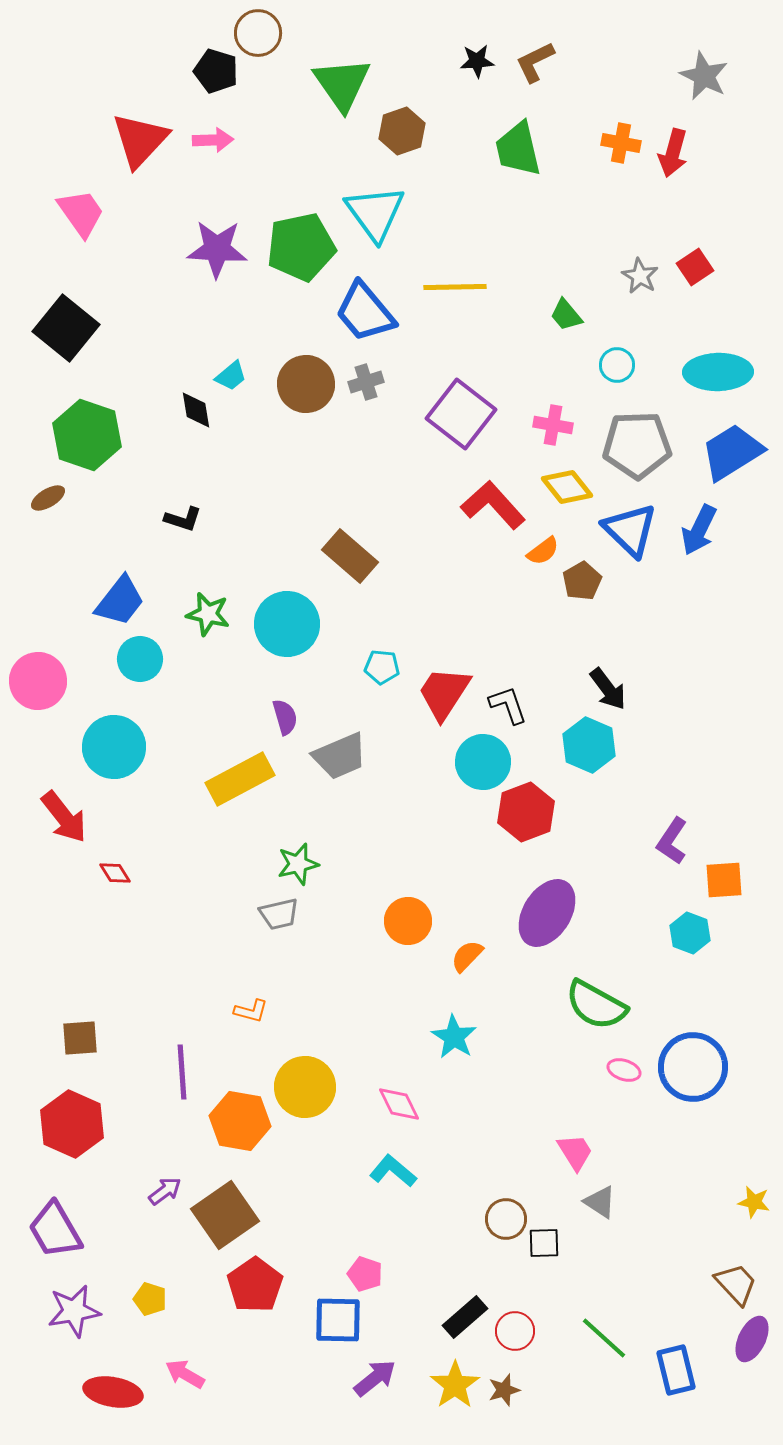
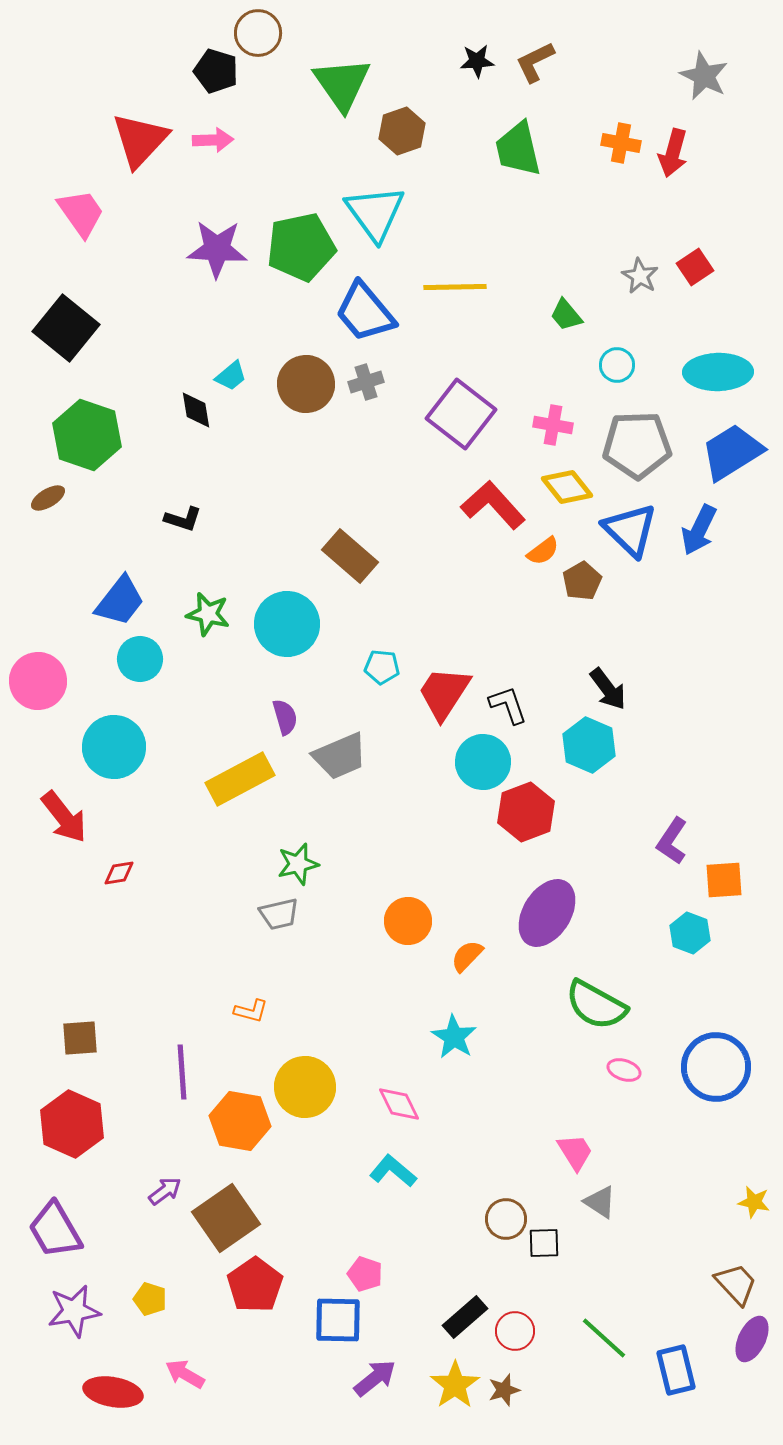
red diamond at (115, 873): moved 4 px right; rotated 68 degrees counterclockwise
blue circle at (693, 1067): moved 23 px right
brown square at (225, 1215): moved 1 px right, 3 px down
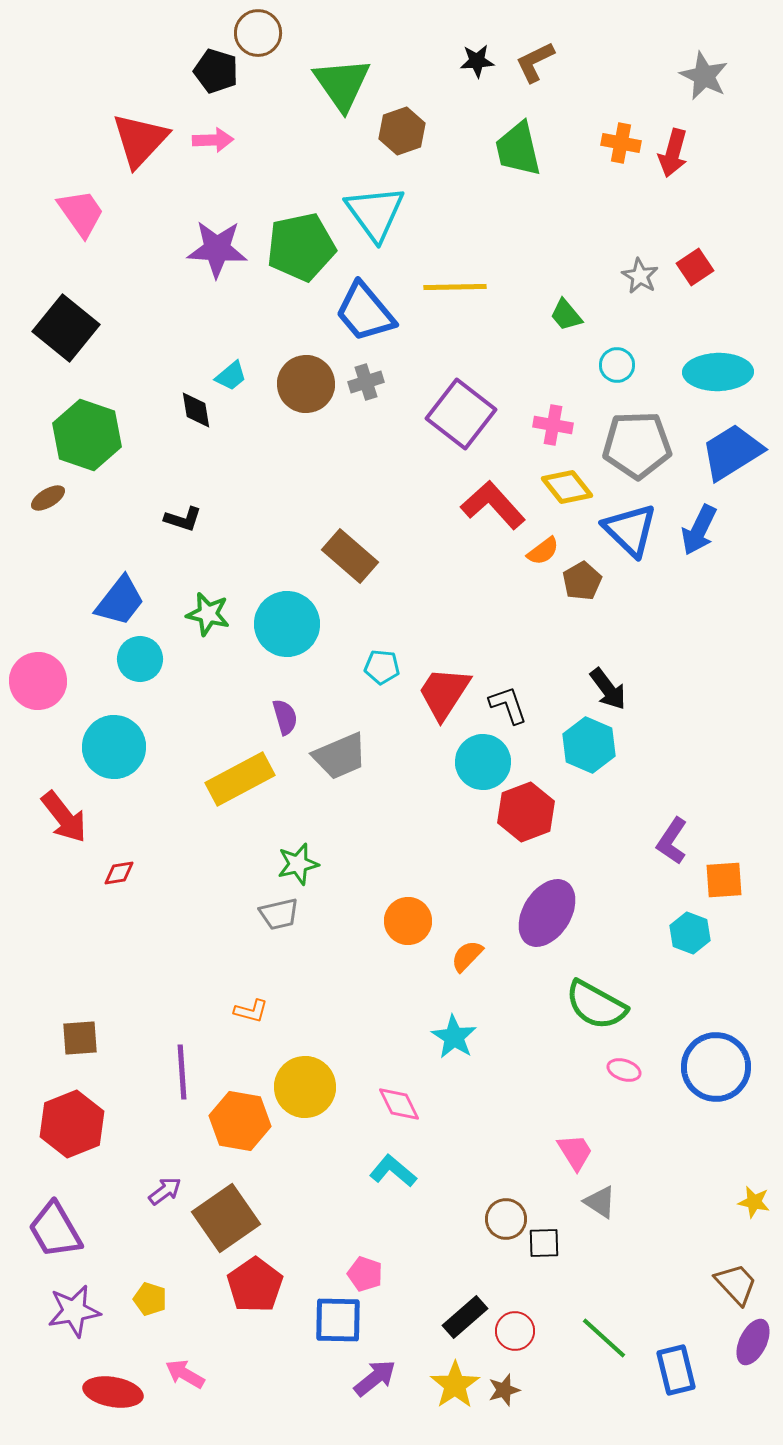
red hexagon at (72, 1124): rotated 14 degrees clockwise
purple ellipse at (752, 1339): moved 1 px right, 3 px down
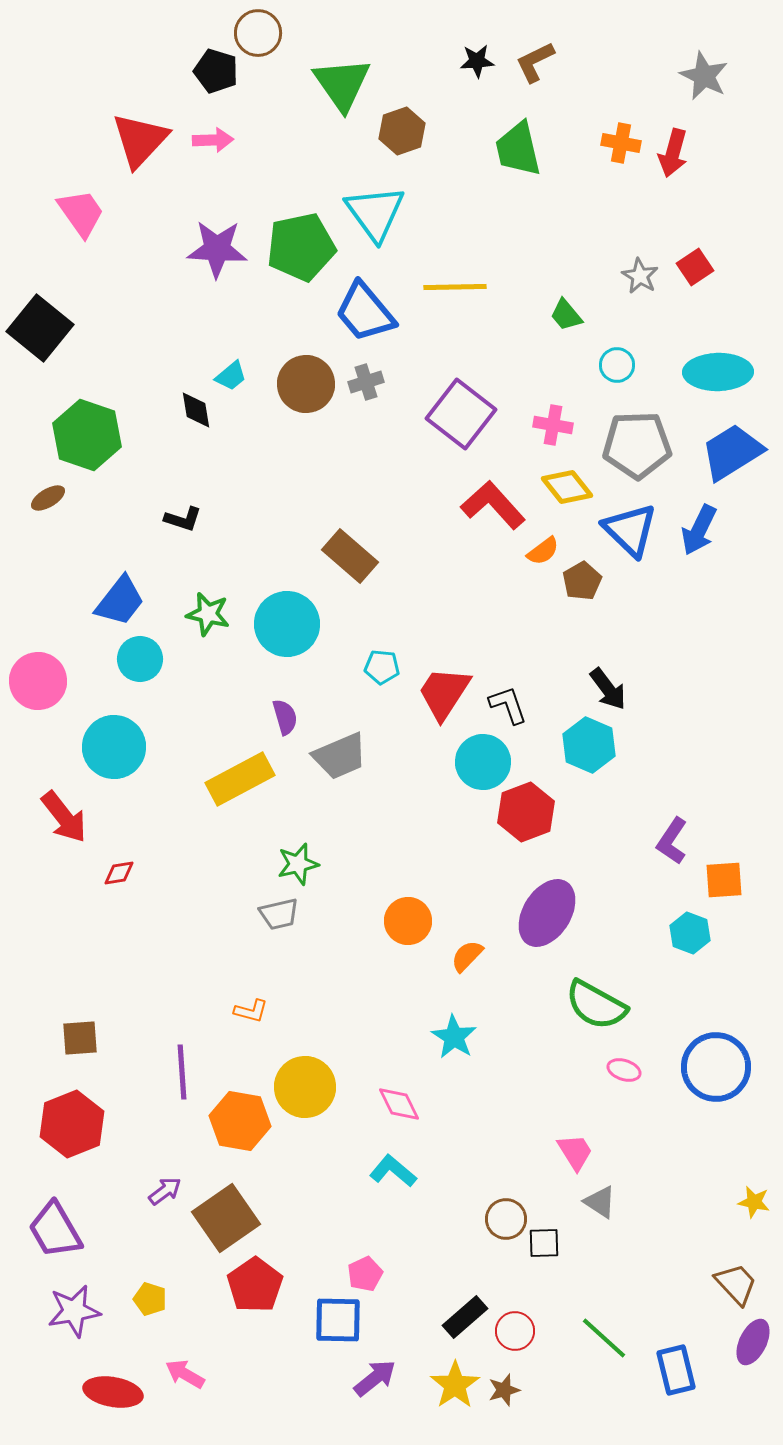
black square at (66, 328): moved 26 px left
pink pentagon at (365, 1274): rotated 28 degrees clockwise
